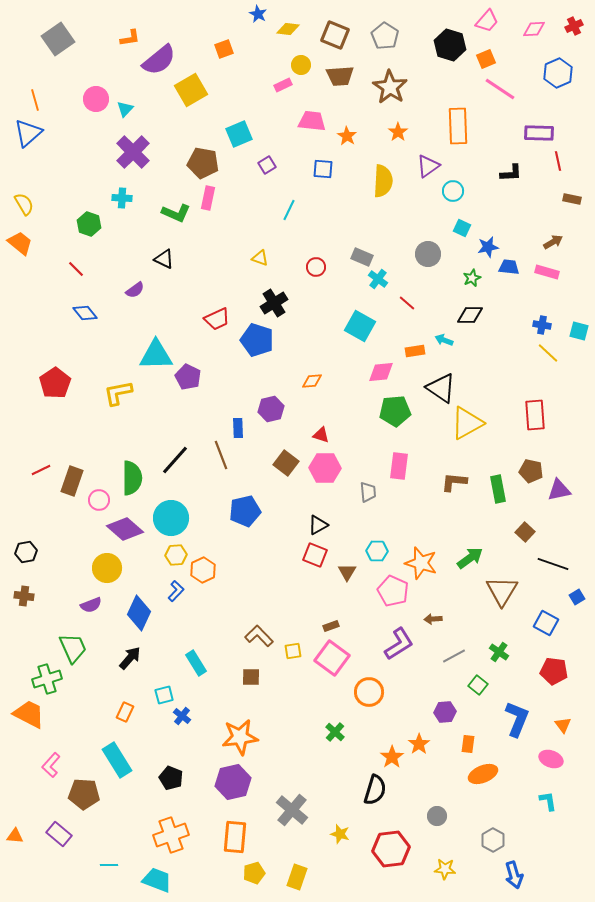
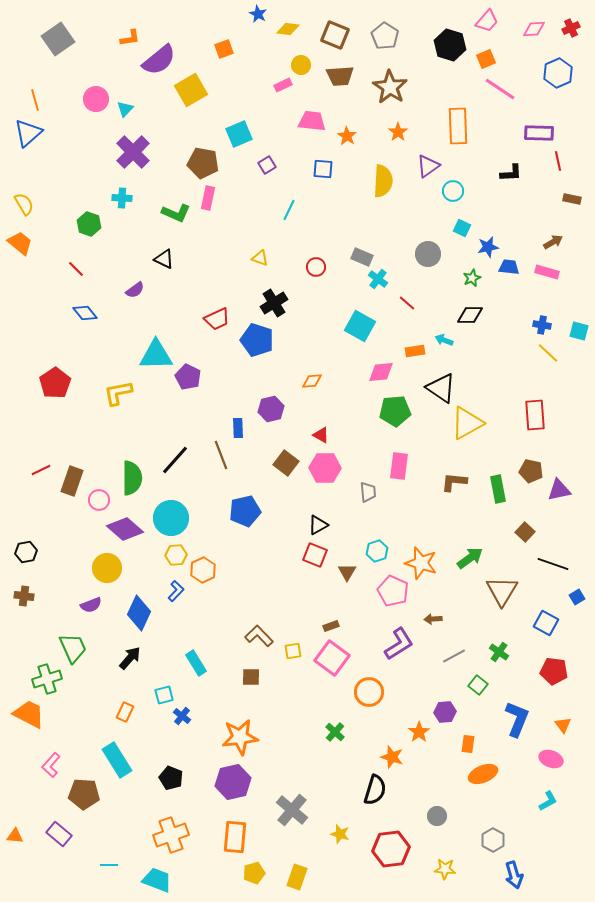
red cross at (574, 26): moved 3 px left, 2 px down
red triangle at (321, 435): rotated 12 degrees clockwise
cyan hexagon at (377, 551): rotated 20 degrees counterclockwise
orange star at (419, 744): moved 12 px up
orange star at (392, 757): rotated 20 degrees counterclockwise
cyan L-shape at (548, 801): rotated 70 degrees clockwise
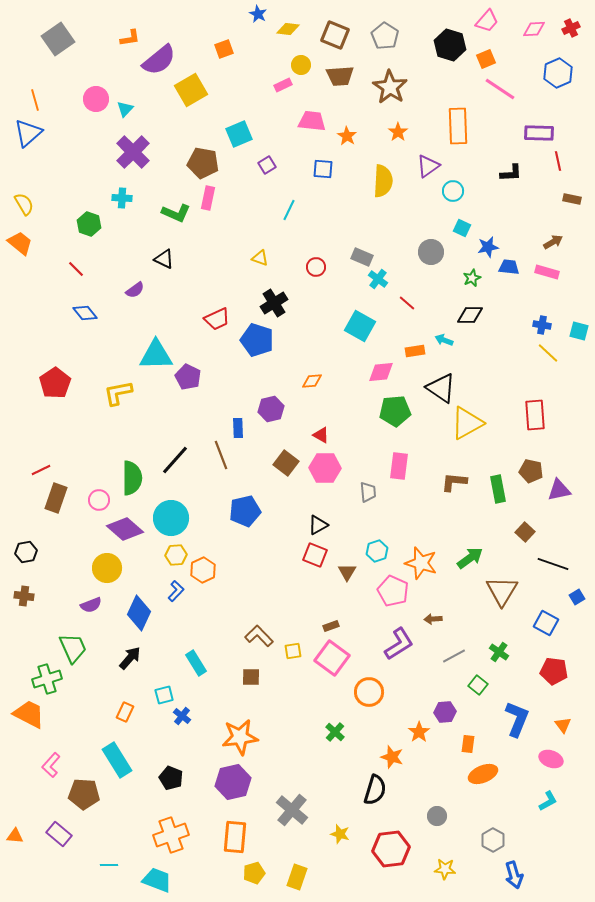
gray circle at (428, 254): moved 3 px right, 2 px up
brown rectangle at (72, 481): moved 16 px left, 17 px down
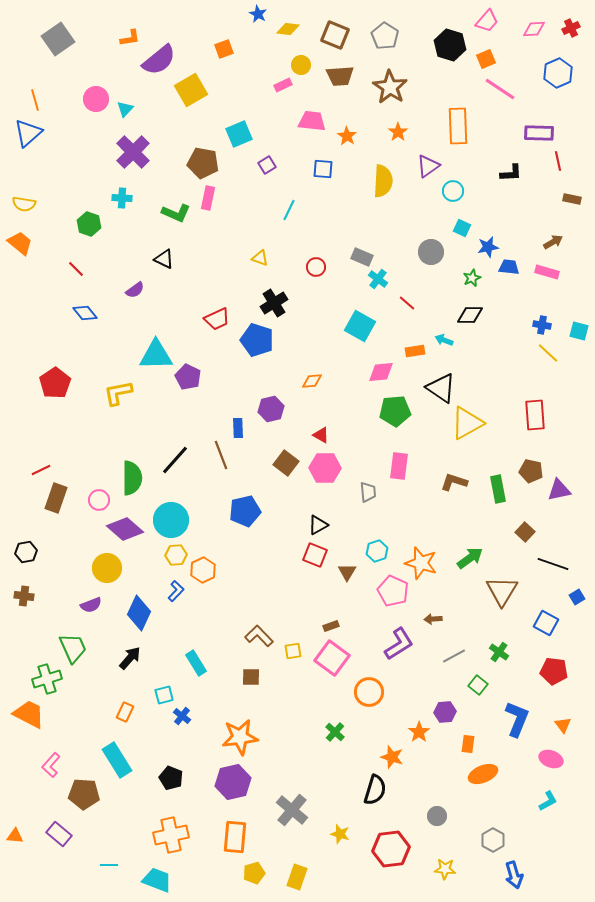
yellow semicircle at (24, 204): rotated 130 degrees clockwise
brown L-shape at (454, 482): rotated 12 degrees clockwise
cyan circle at (171, 518): moved 2 px down
orange cross at (171, 835): rotated 8 degrees clockwise
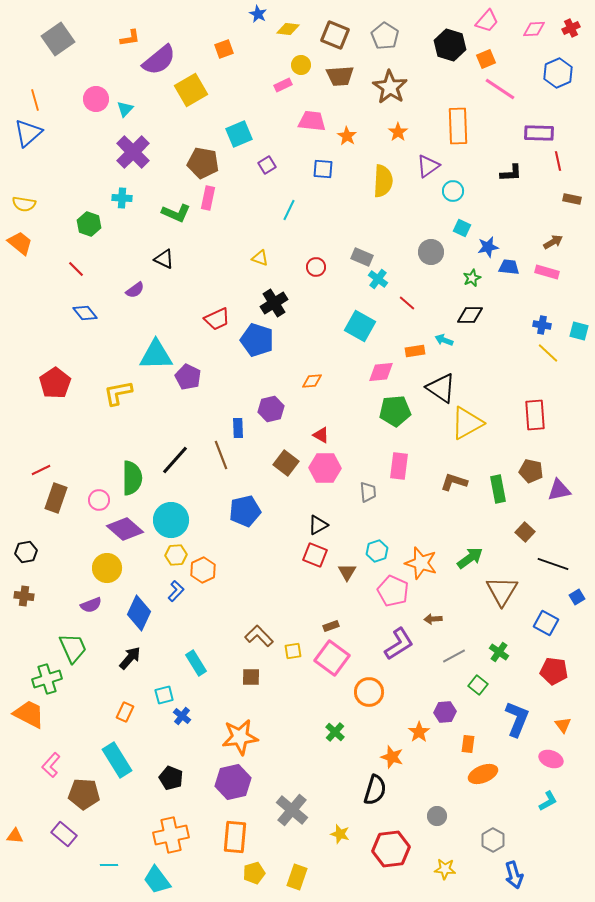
purple rectangle at (59, 834): moved 5 px right
cyan trapezoid at (157, 880): rotated 148 degrees counterclockwise
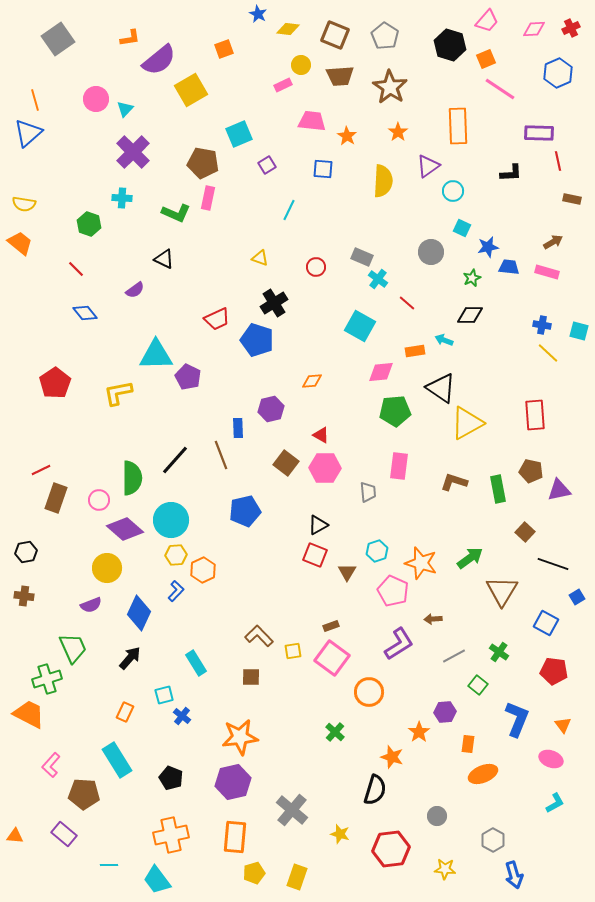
cyan L-shape at (548, 801): moved 7 px right, 2 px down
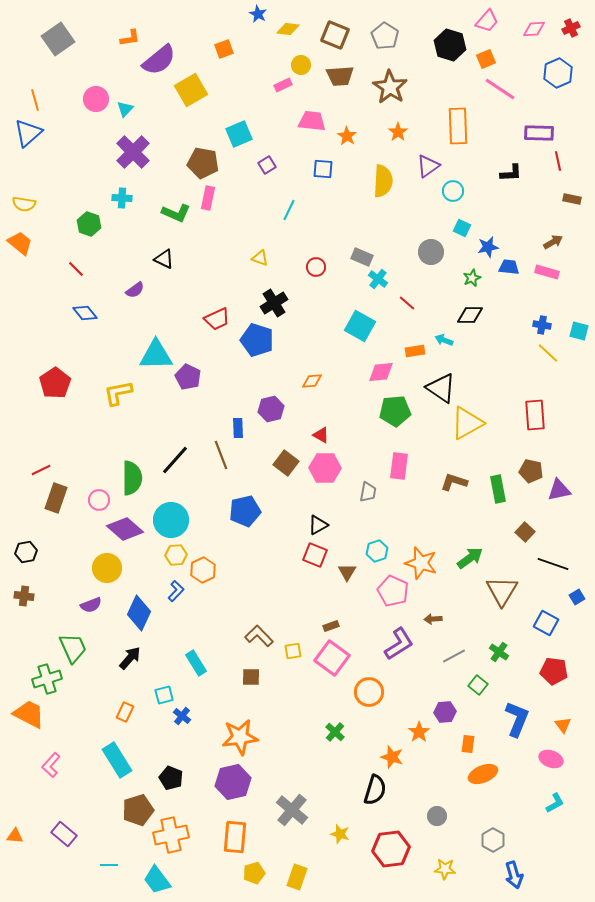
gray trapezoid at (368, 492): rotated 15 degrees clockwise
brown pentagon at (84, 794): moved 54 px right, 16 px down; rotated 20 degrees counterclockwise
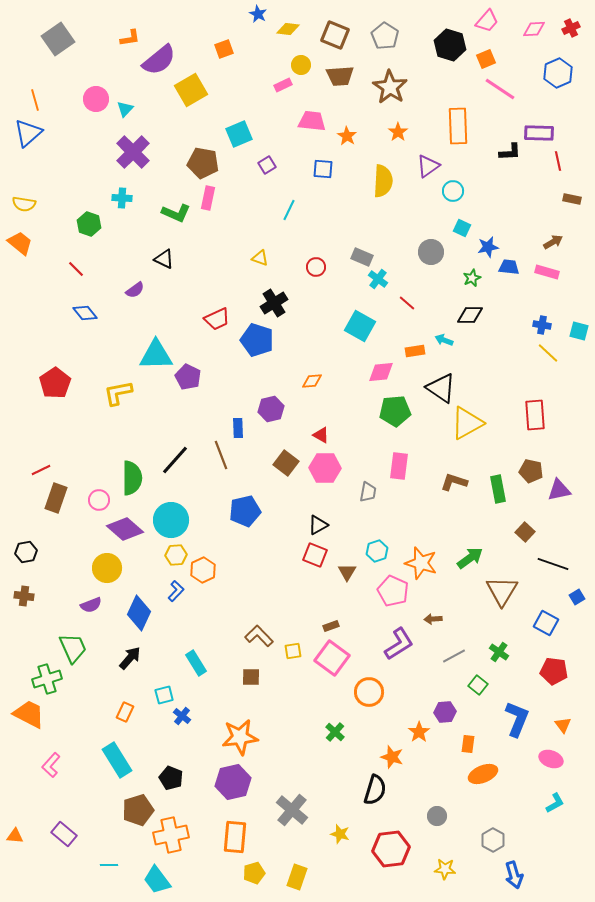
black L-shape at (511, 173): moved 1 px left, 21 px up
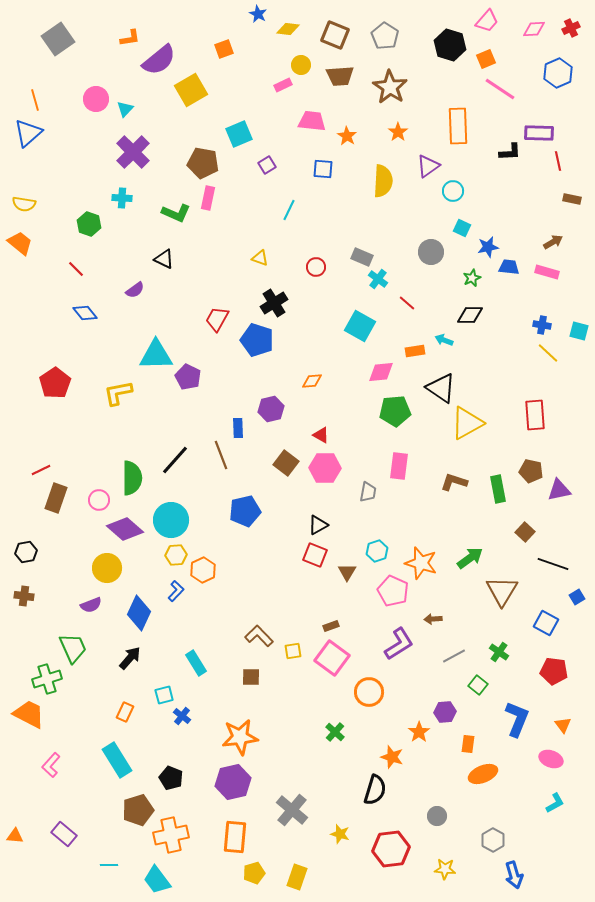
red trapezoid at (217, 319): rotated 144 degrees clockwise
